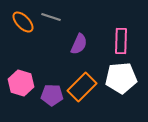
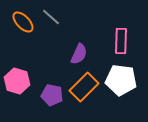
gray line: rotated 24 degrees clockwise
purple semicircle: moved 10 px down
white pentagon: moved 2 px down; rotated 12 degrees clockwise
pink hexagon: moved 4 px left, 2 px up
orange rectangle: moved 2 px right
purple pentagon: rotated 10 degrees clockwise
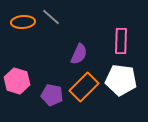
orange ellipse: rotated 50 degrees counterclockwise
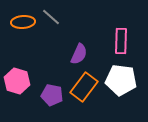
orange rectangle: rotated 8 degrees counterclockwise
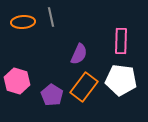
gray line: rotated 36 degrees clockwise
purple pentagon: rotated 20 degrees clockwise
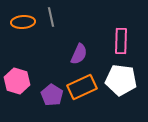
orange rectangle: moved 2 px left; rotated 28 degrees clockwise
